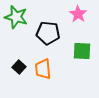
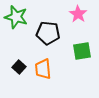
green square: rotated 12 degrees counterclockwise
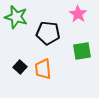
black square: moved 1 px right
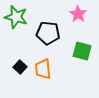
green square: rotated 24 degrees clockwise
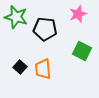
pink star: rotated 18 degrees clockwise
black pentagon: moved 3 px left, 4 px up
green square: rotated 12 degrees clockwise
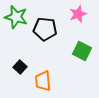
orange trapezoid: moved 12 px down
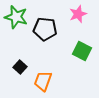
orange trapezoid: rotated 25 degrees clockwise
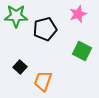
green star: moved 1 px up; rotated 15 degrees counterclockwise
black pentagon: rotated 20 degrees counterclockwise
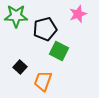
green square: moved 23 px left
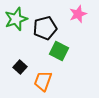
green star: moved 3 px down; rotated 20 degrees counterclockwise
black pentagon: moved 1 px up
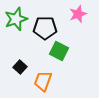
black pentagon: rotated 15 degrees clockwise
